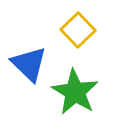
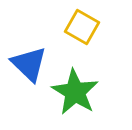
yellow square: moved 4 px right, 3 px up; rotated 16 degrees counterclockwise
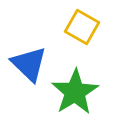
green star: rotated 9 degrees clockwise
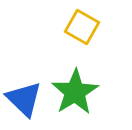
blue triangle: moved 5 px left, 35 px down
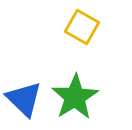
green star: moved 5 px down
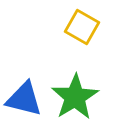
blue triangle: rotated 30 degrees counterclockwise
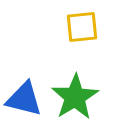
yellow square: rotated 36 degrees counterclockwise
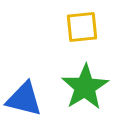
green star: moved 10 px right, 10 px up
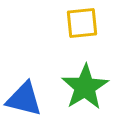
yellow square: moved 4 px up
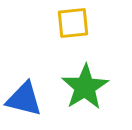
yellow square: moved 9 px left
